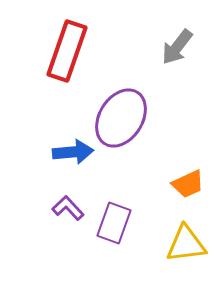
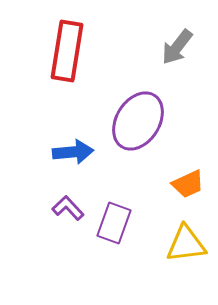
red rectangle: rotated 10 degrees counterclockwise
purple ellipse: moved 17 px right, 3 px down
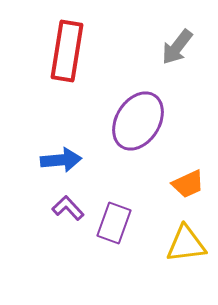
blue arrow: moved 12 px left, 8 px down
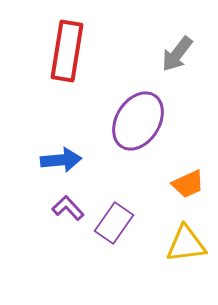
gray arrow: moved 7 px down
purple rectangle: rotated 15 degrees clockwise
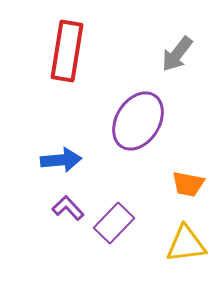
orange trapezoid: rotated 36 degrees clockwise
purple rectangle: rotated 9 degrees clockwise
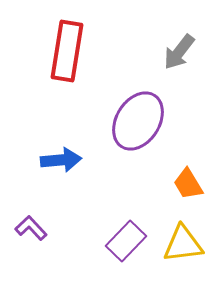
gray arrow: moved 2 px right, 2 px up
orange trapezoid: rotated 48 degrees clockwise
purple L-shape: moved 37 px left, 20 px down
purple rectangle: moved 12 px right, 18 px down
yellow triangle: moved 3 px left
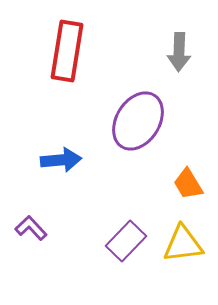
gray arrow: rotated 36 degrees counterclockwise
